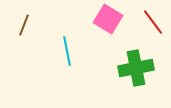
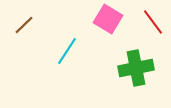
brown line: rotated 25 degrees clockwise
cyan line: rotated 44 degrees clockwise
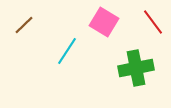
pink square: moved 4 px left, 3 px down
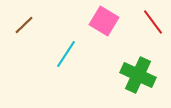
pink square: moved 1 px up
cyan line: moved 1 px left, 3 px down
green cross: moved 2 px right, 7 px down; rotated 36 degrees clockwise
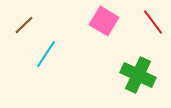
cyan line: moved 20 px left
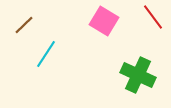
red line: moved 5 px up
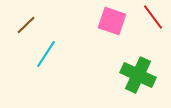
pink square: moved 8 px right; rotated 12 degrees counterclockwise
brown line: moved 2 px right
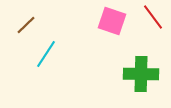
green cross: moved 3 px right, 1 px up; rotated 24 degrees counterclockwise
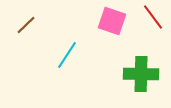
cyan line: moved 21 px right, 1 px down
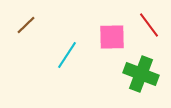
red line: moved 4 px left, 8 px down
pink square: moved 16 px down; rotated 20 degrees counterclockwise
green cross: rotated 20 degrees clockwise
